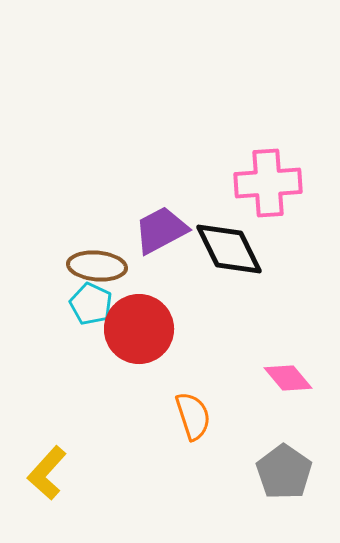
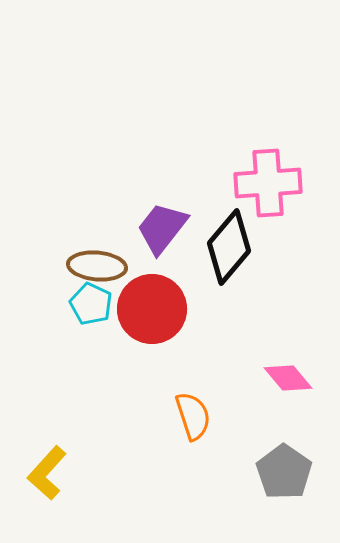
purple trapezoid: moved 1 px right, 2 px up; rotated 24 degrees counterclockwise
black diamond: moved 2 px up; rotated 66 degrees clockwise
red circle: moved 13 px right, 20 px up
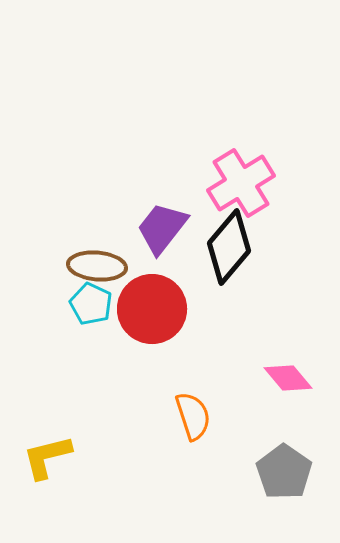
pink cross: moved 27 px left; rotated 28 degrees counterclockwise
yellow L-shape: moved 16 px up; rotated 34 degrees clockwise
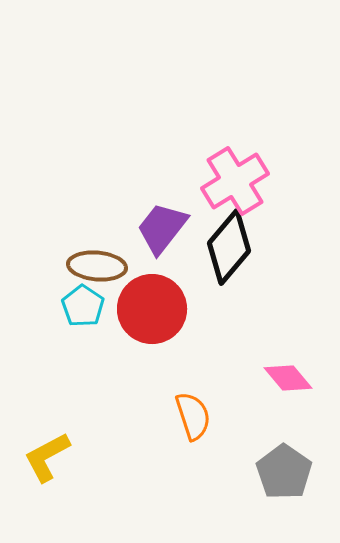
pink cross: moved 6 px left, 2 px up
cyan pentagon: moved 8 px left, 2 px down; rotated 9 degrees clockwise
yellow L-shape: rotated 14 degrees counterclockwise
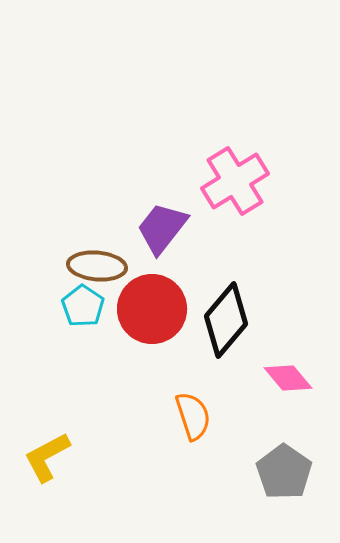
black diamond: moved 3 px left, 73 px down
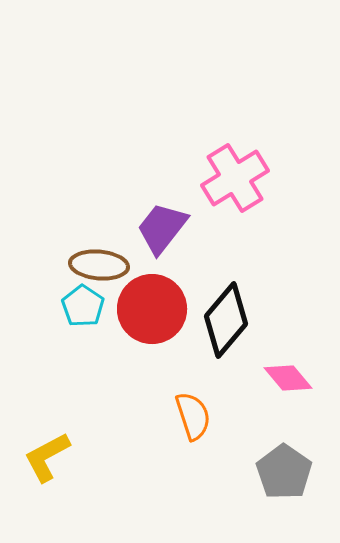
pink cross: moved 3 px up
brown ellipse: moved 2 px right, 1 px up
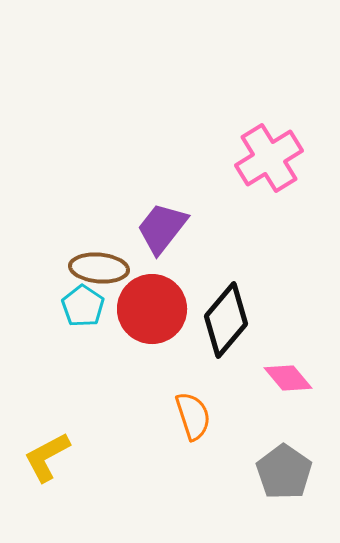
pink cross: moved 34 px right, 20 px up
brown ellipse: moved 3 px down
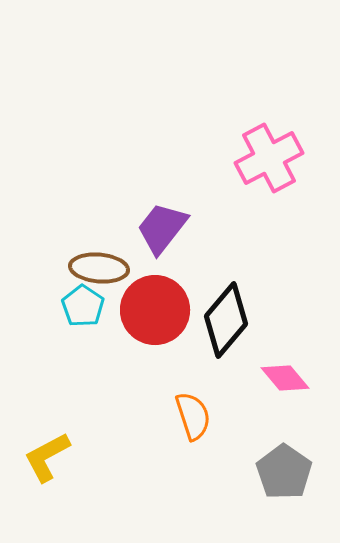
pink cross: rotated 4 degrees clockwise
red circle: moved 3 px right, 1 px down
pink diamond: moved 3 px left
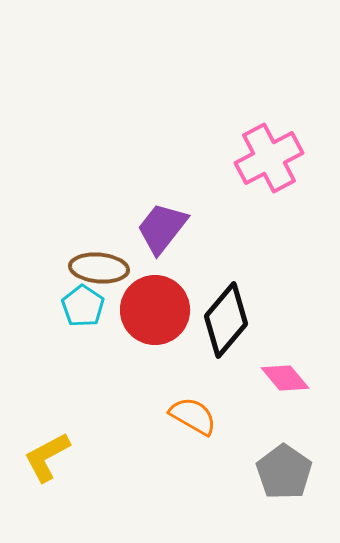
orange semicircle: rotated 42 degrees counterclockwise
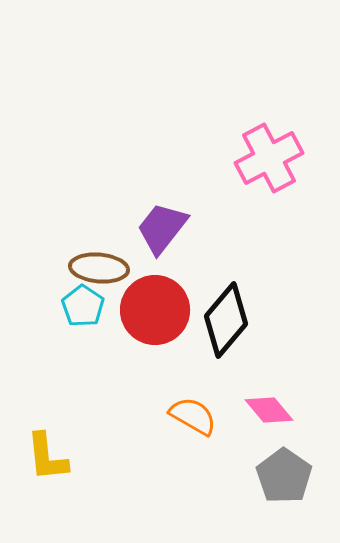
pink diamond: moved 16 px left, 32 px down
yellow L-shape: rotated 68 degrees counterclockwise
gray pentagon: moved 4 px down
